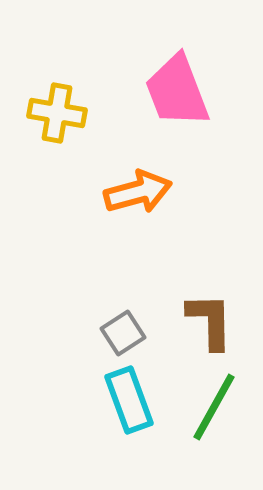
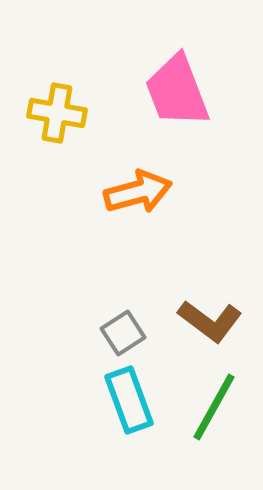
brown L-shape: rotated 128 degrees clockwise
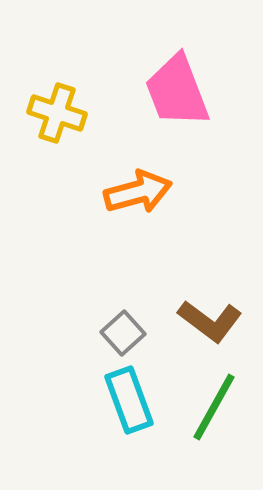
yellow cross: rotated 8 degrees clockwise
gray square: rotated 9 degrees counterclockwise
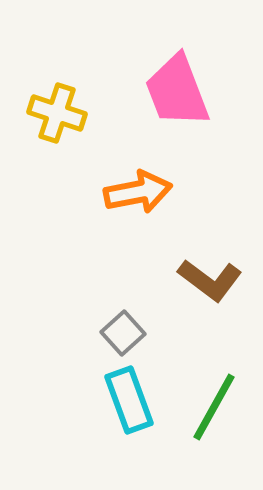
orange arrow: rotated 4 degrees clockwise
brown L-shape: moved 41 px up
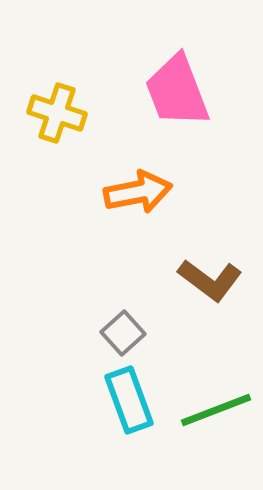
green line: moved 2 px right, 3 px down; rotated 40 degrees clockwise
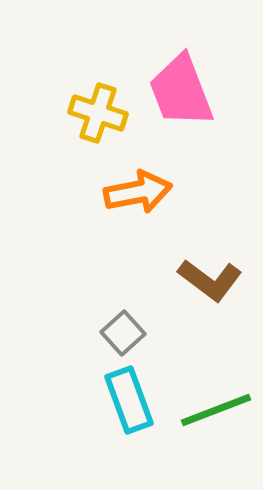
pink trapezoid: moved 4 px right
yellow cross: moved 41 px right
